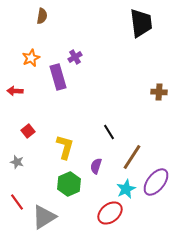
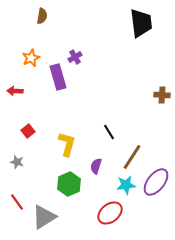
brown cross: moved 3 px right, 3 px down
yellow L-shape: moved 2 px right, 3 px up
cyan star: moved 4 px up; rotated 18 degrees clockwise
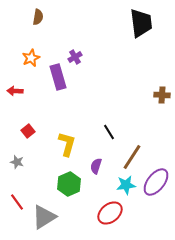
brown semicircle: moved 4 px left, 1 px down
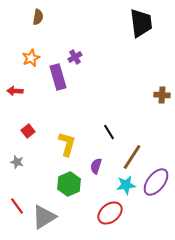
red line: moved 4 px down
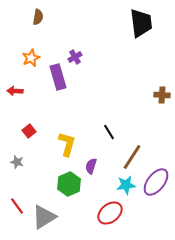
red square: moved 1 px right
purple semicircle: moved 5 px left
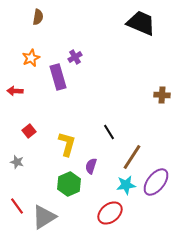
black trapezoid: rotated 60 degrees counterclockwise
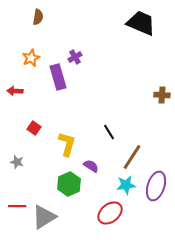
red square: moved 5 px right, 3 px up; rotated 16 degrees counterclockwise
purple semicircle: rotated 105 degrees clockwise
purple ellipse: moved 4 px down; rotated 20 degrees counterclockwise
red line: rotated 54 degrees counterclockwise
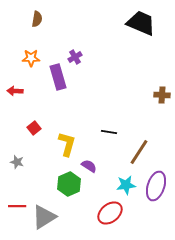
brown semicircle: moved 1 px left, 2 px down
orange star: rotated 24 degrees clockwise
red square: rotated 16 degrees clockwise
black line: rotated 49 degrees counterclockwise
brown line: moved 7 px right, 5 px up
purple semicircle: moved 2 px left
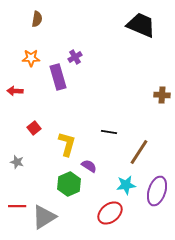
black trapezoid: moved 2 px down
purple ellipse: moved 1 px right, 5 px down
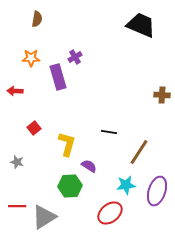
green hexagon: moved 1 px right, 2 px down; rotated 20 degrees clockwise
